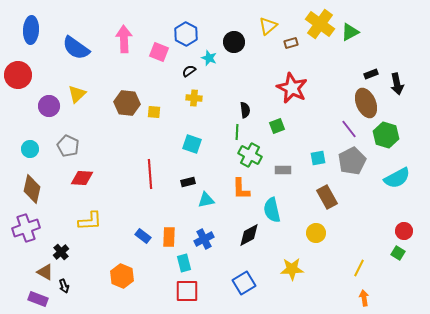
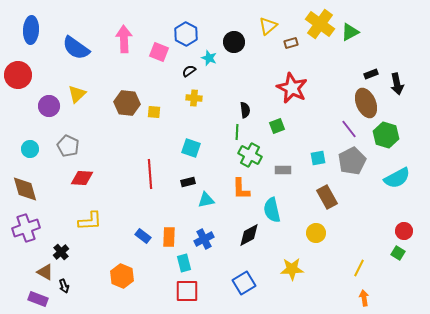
cyan square at (192, 144): moved 1 px left, 4 px down
brown diamond at (32, 189): moved 7 px left; rotated 28 degrees counterclockwise
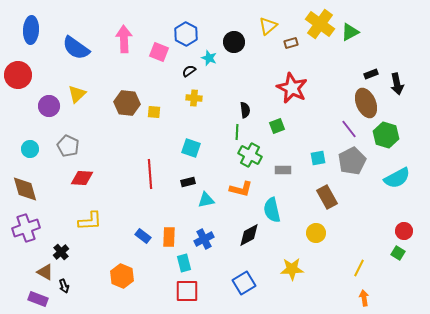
orange L-shape at (241, 189): rotated 75 degrees counterclockwise
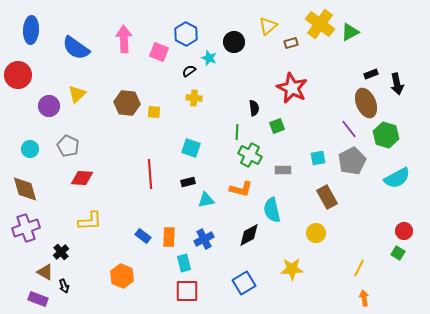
black semicircle at (245, 110): moved 9 px right, 2 px up
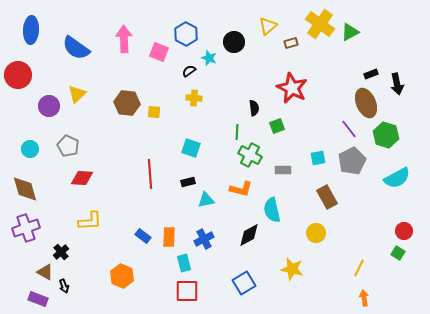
yellow star at (292, 269): rotated 15 degrees clockwise
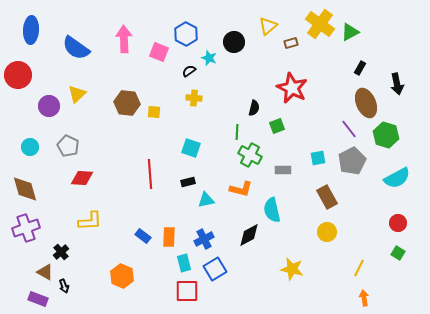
black rectangle at (371, 74): moved 11 px left, 6 px up; rotated 40 degrees counterclockwise
black semicircle at (254, 108): rotated 21 degrees clockwise
cyan circle at (30, 149): moved 2 px up
red circle at (404, 231): moved 6 px left, 8 px up
yellow circle at (316, 233): moved 11 px right, 1 px up
blue square at (244, 283): moved 29 px left, 14 px up
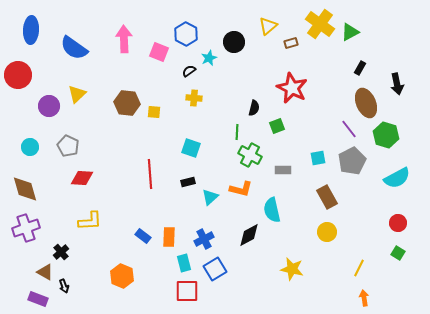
blue semicircle at (76, 48): moved 2 px left
cyan star at (209, 58): rotated 28 degrees clockwise
cyan triangle at (206, 200): moved 4 px right, 3 px up; rotated 30 degrees counterclockwise
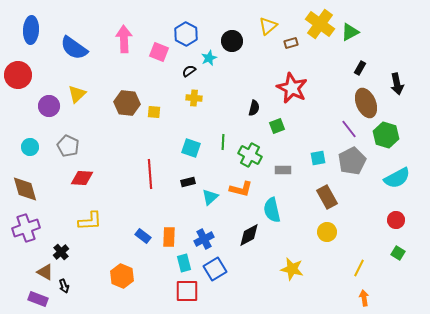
black circle at (234, 42): moved 2 px left, 1 px up
green line at (237, 132): moved 14 px left, 10 px down
red circle at (398, 223): moved 2 px left, 3 px up
